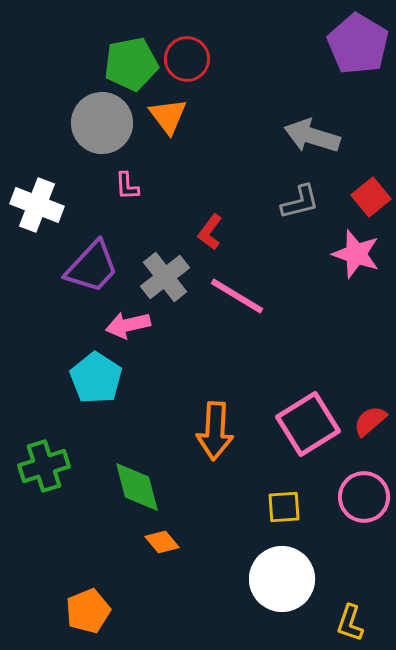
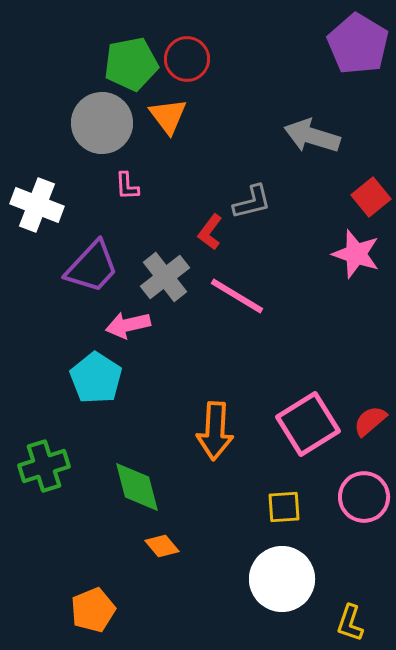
gray L-shape: moved 48 px left
orange diamond: moved 4 px down
orange pentagon: moved 5 px right, 1 px up
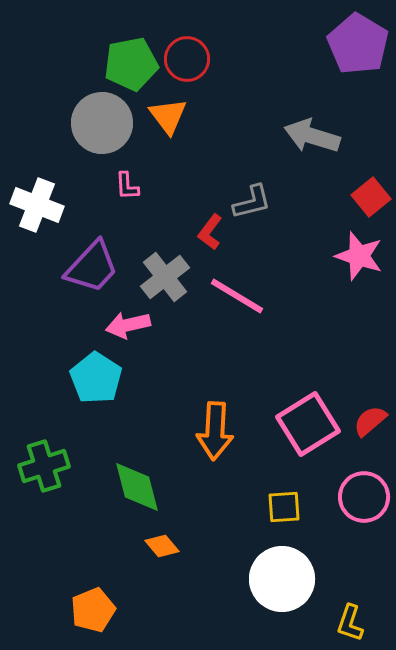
pink star: moved 3 px right, 2 px down
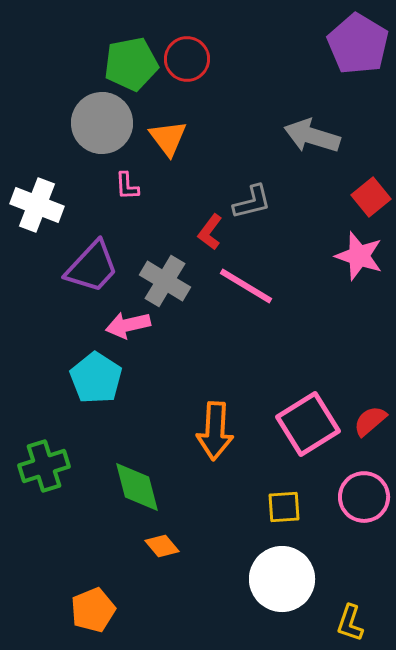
orange triangle: moved 22 px down
gray cross: moved 4 px down; rotated 21 degrees counterclockwise
pink line: moved 9 px right, 10 px up
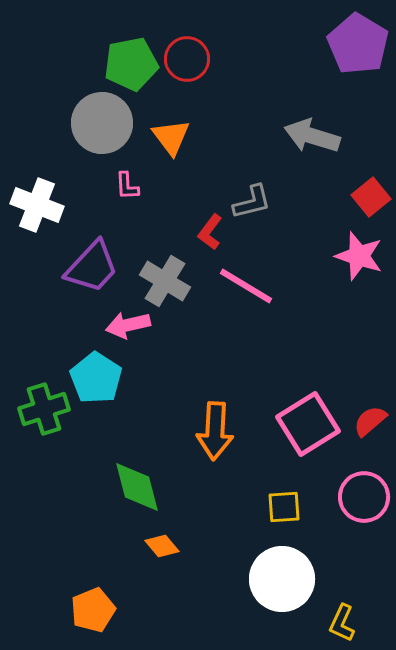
orange triangle: moved 3 px right, 1 px up
green cross: moved 57 px up
yellow L-shape: moved 8 px left; rotated 6 degrees clockwise
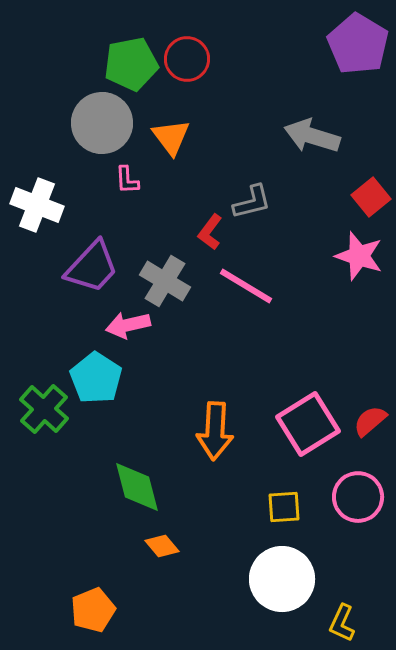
pink L-shape: moved 6 px up
green cross: rotated 30 degrees counterclockwise
pink circle: moved 6 px left
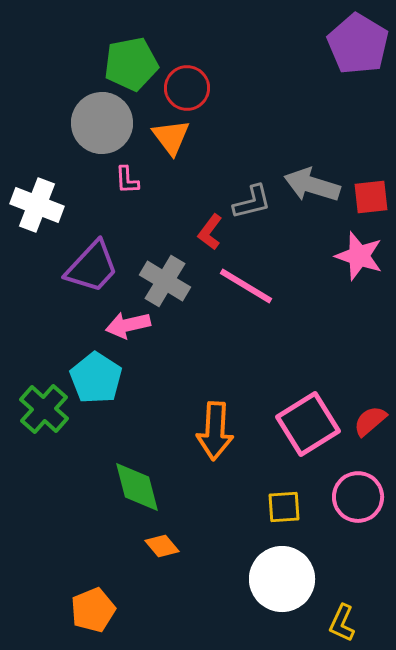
red circle: moved 29 px down
gray arrow: moved 49 px down
red square: rotated 33 degrees clockwise
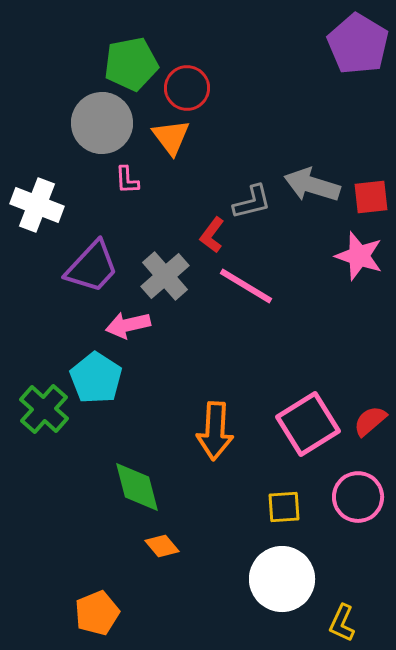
red L-shape: moved 2 px right, 3 px down
gray cross: moved 5 px up; rotated 18 degrees clockwise
orange pentagon: moved 4 px right, 3 px down
